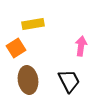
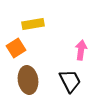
pink arrow: moved 4 px down
black trapezoid: moved 1 px right
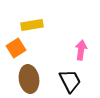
yellow rectangle: moved 1 px left, 1 px down
brown ellipse: moved 1 px right, 1 px up
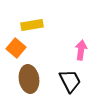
orange square: rotated 18 degrees counterclockwise
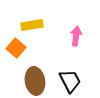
pink arrow: moved 5 px left, 14 px up
brown ellipse: moved 6 px right, 2 px down
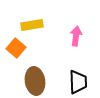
black trapezoid: moved 8 px right, 1 px down; rotated 25 degrees clockwise
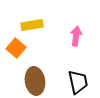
black trapezoid: rotated 10 degrees counterclockwise
